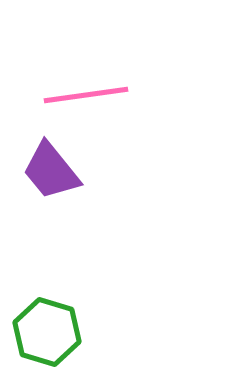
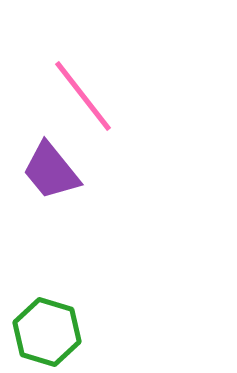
pink line: moved 3 px left, 1 px down; rotated 60 degrees clockwise
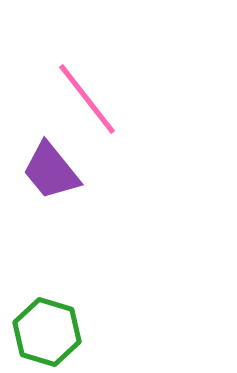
pink line: moved 4 px right, 3 px down
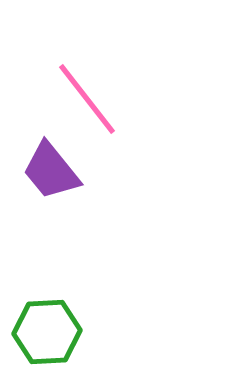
green hexagon: rotated 20 degrees counterclockwise
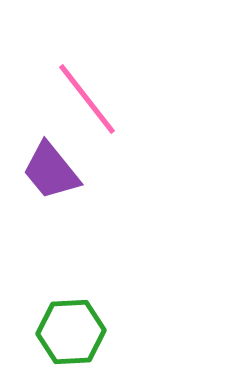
green hexagon: moved 24 px right
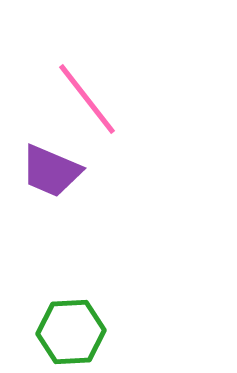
purple trapezoid: rotated 28 degrees counterclockwise
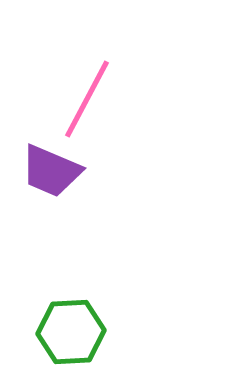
pink line: rotated 66 degrees clockwise
